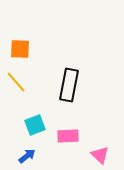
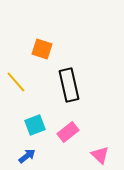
orange square: moved 22 px right; rotated 15 degrees clockwise
black rectangle: rotated 24 degrees counterclockwise
pink rectangle: moved 4 px up; rotated 35 degrees counterclockwise
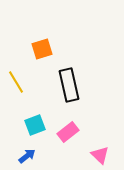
orange square: rotated 35 degrees counterclockwise
yellow line: rotated 10 degrees clockwise
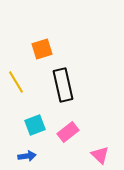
black rectangle: moved 6 px left
blue arrow: rotated 30 degrees clockwise
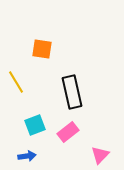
orange square: rotated 25 degrees clockwise
black rectangle: moved 9 px right, 7 px down
pink triangle: rotated 30 degrees clockwise
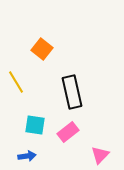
orange square: rotated 30 degrees clockwise
cyan square: rotated 30 degrees clockwise
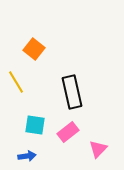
orange square: moved 8 px left
pink triangle: moved 2 px left, 6 px up
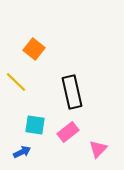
yellow line: rotated 15 degrees counterclockwise
blue arrow: moved 5 px left, 4 px up; rotated 18 degrees counterclockwise
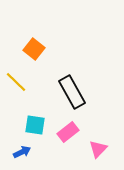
black rectangle: rotated 16 degrees counterclockwise
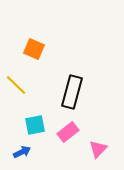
orange square: rotated 15 degrees counterclockwise
yellow line: moved 3 px down
black rectangle: rotated 44 degrees clockwise
cyan square: rotated 20 degrees counterclockwise
